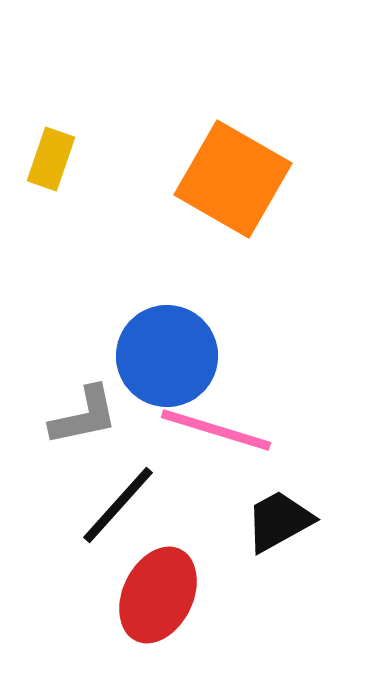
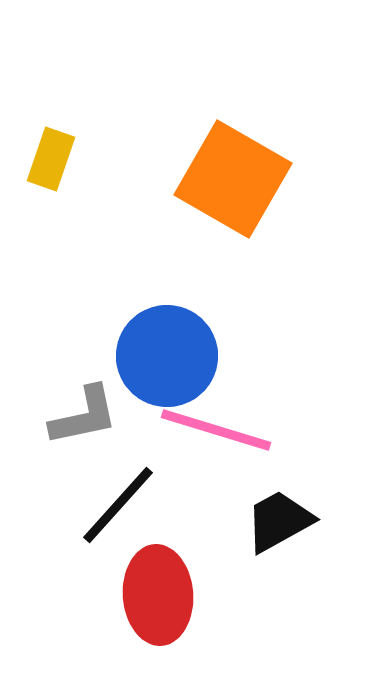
red ellipse: rotated 30 degrees counterclockwise
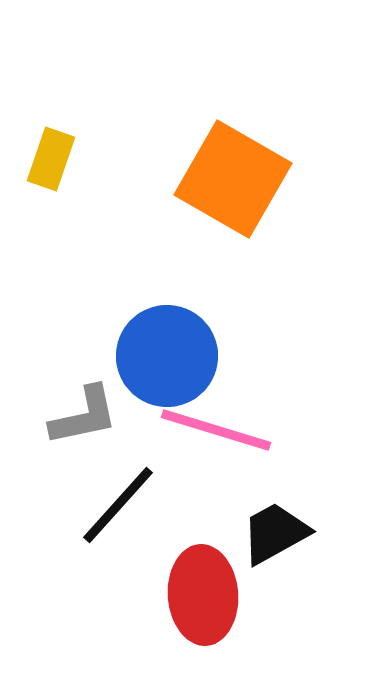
black trapezoid: moved 4 px left, 12 px down
red ellipse: moved 45 px right
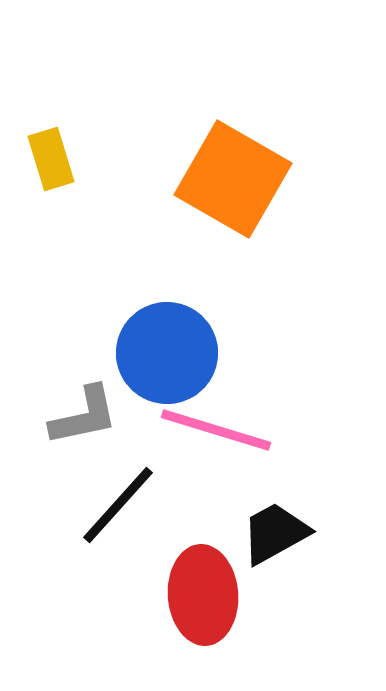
yellow rectangle: rotated 36 degrees counterclockwise
blue circle: moved 3 px up
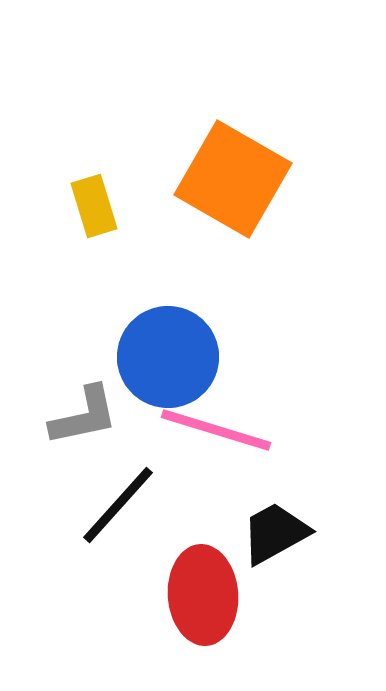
yellow rectangle: moved 43 px right, 47 px down
blue circle: moved 1 px right, 4 px down
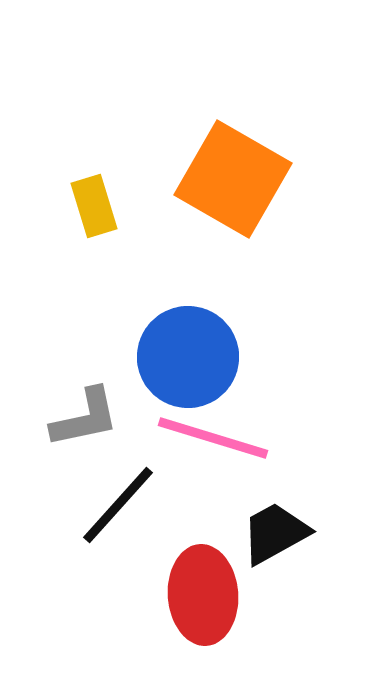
blue circle: moved 20 px right
gray L-shape: moved 1 px right, 2 px down
pink line: moved 3 px left, 8 px down
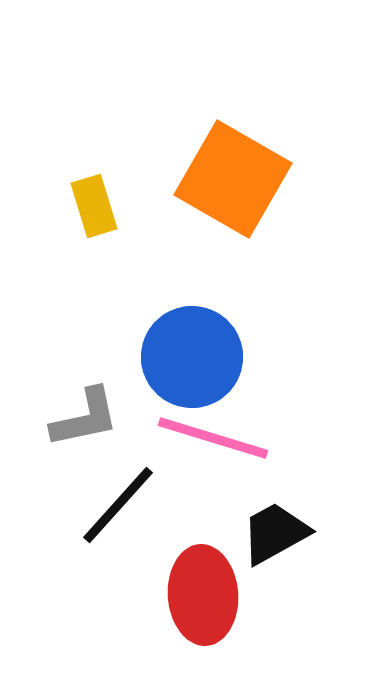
blue circle: moved 4 px right
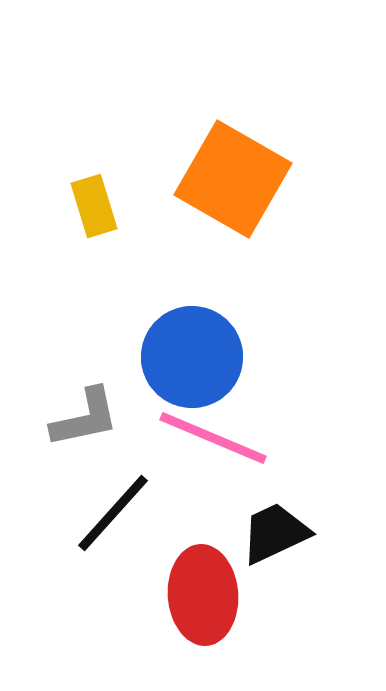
pink line: rotated 6 degrees clockwise
black line: moved 5 px left, 8 px down
black trapezoid: rotated 4 degrees clockwise
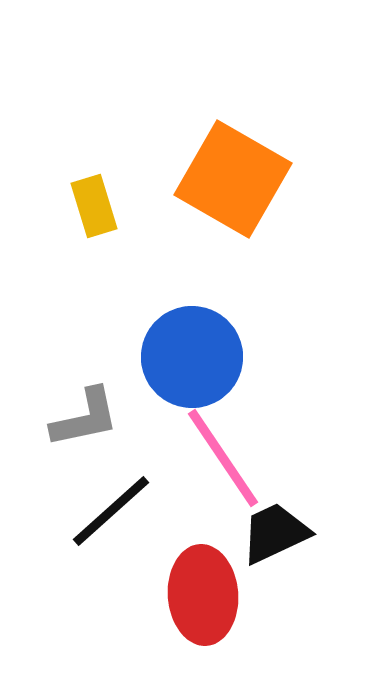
pink line: moved 10 px right, 20 px down; rotated 33 degrees clockwise
black line: moved 2 px left, 2 px up; rotated 6 degrees clockwise
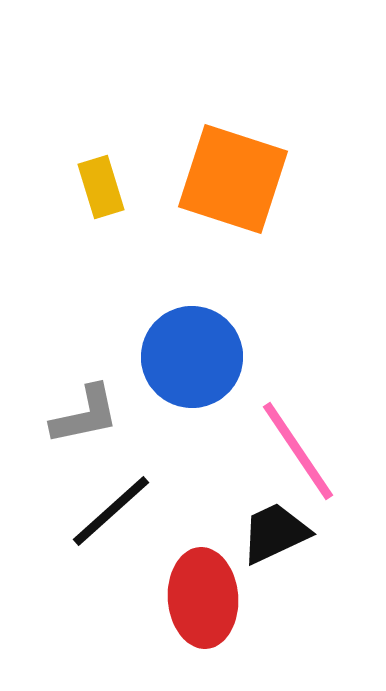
orange square: rotated 12 degrees counterclockwise
yellow rectangle: moved 7 px right, 19 px up
gray L-shape: moved 3 px up
pink line: moved 75 px right, 7 px up
red ellipse: moved 3 px down
